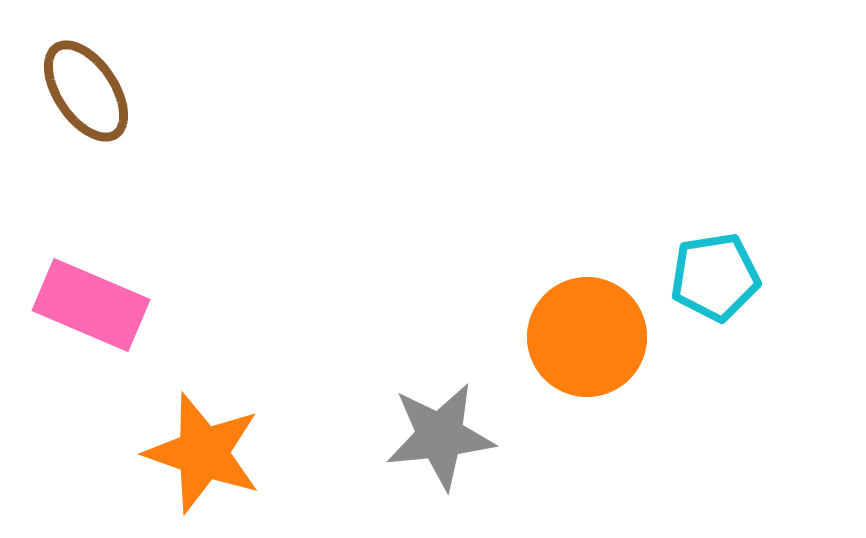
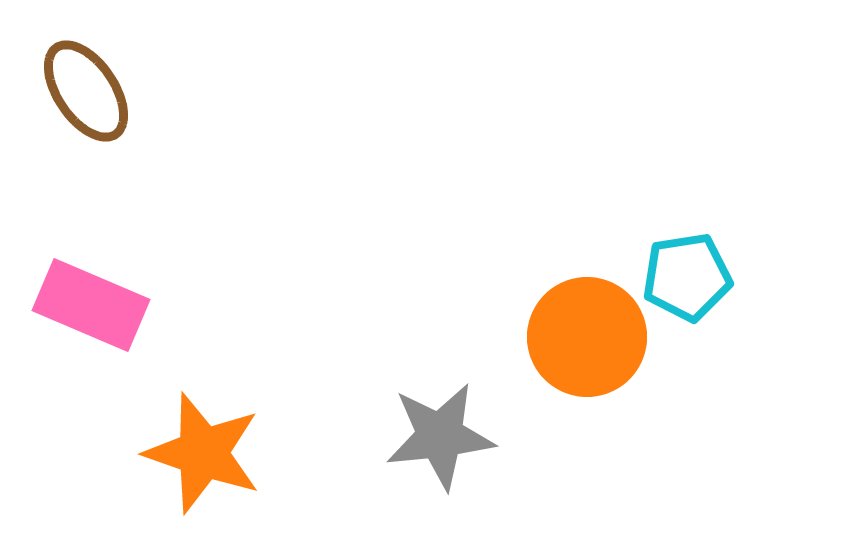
cyan pentagon: moved 28 px left
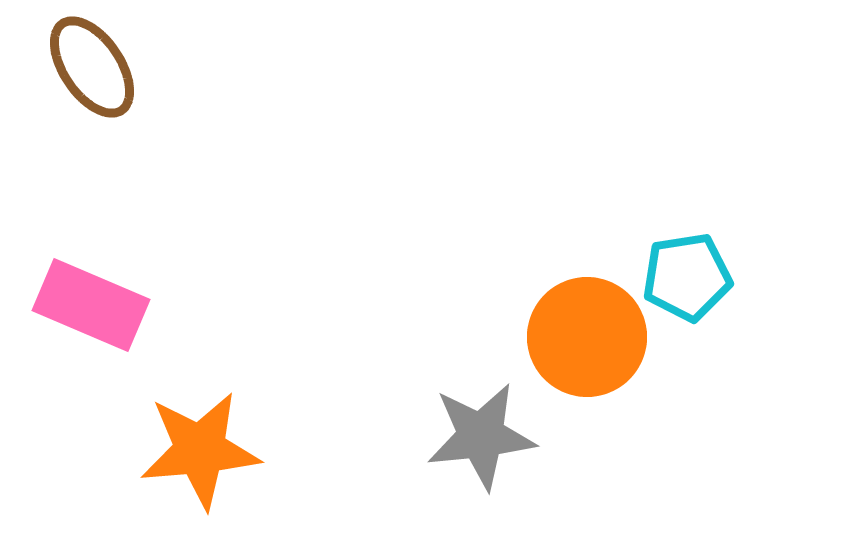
brown ellipse: moved 6 px right, 24 px up
gray star: moved 41 px right
orange star: moved 3 px left, 3 px up; rotated 24 degrees counterclockwise
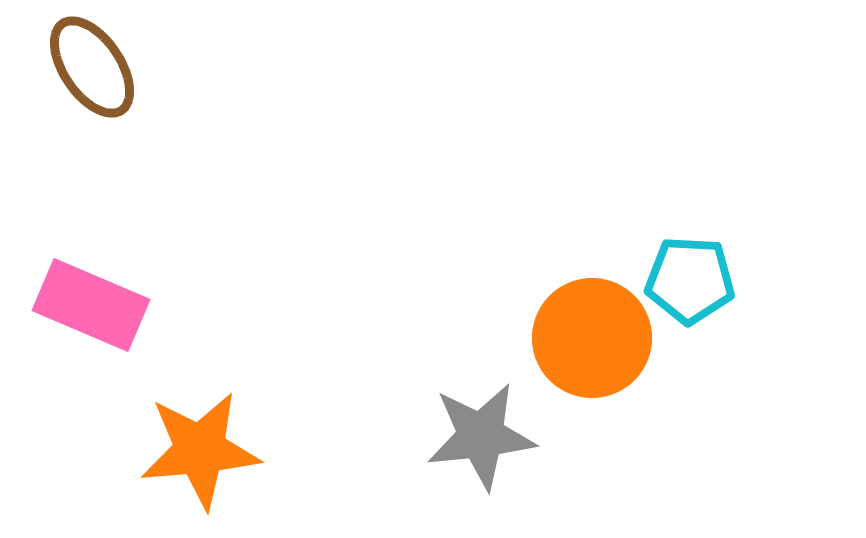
cyan pentagon: moved 3 px right, 3 px down; rotated 12 degrees clockwise
orange circle: moved 5 px right, 1 px down
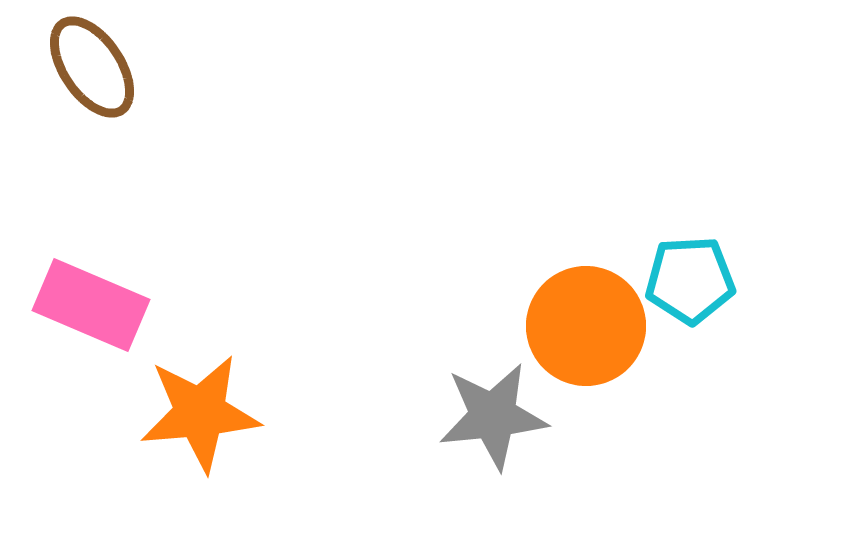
cyan pentagon: rotated 6 degrees counterclockwise
orange circle: moved 6 px left, 12 px up
gray star: moved 12 px right, 20 px up
orange star: moved 37 px up
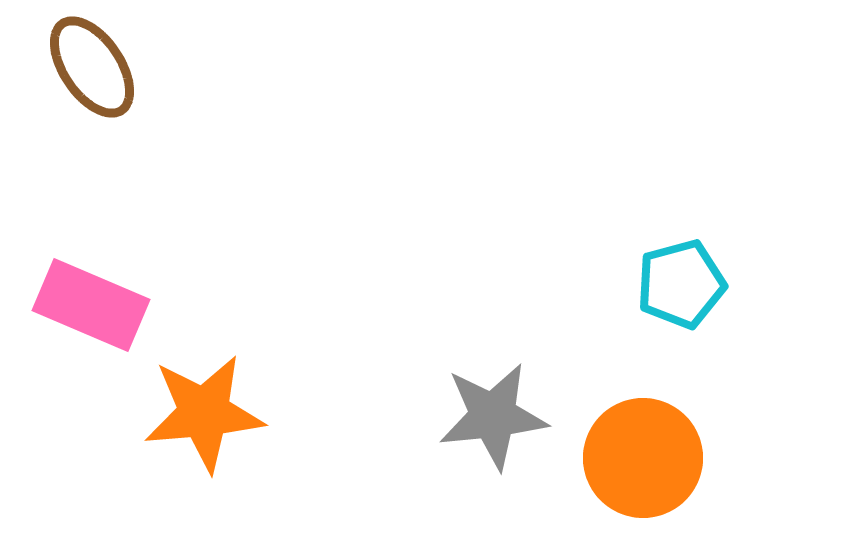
cyan pentagon: moved 9 px left, 4 px down; rotated 12 degrees counterclockwise
orange circle: moved 57 px right, 132 px down
orange star: moved 4 px right
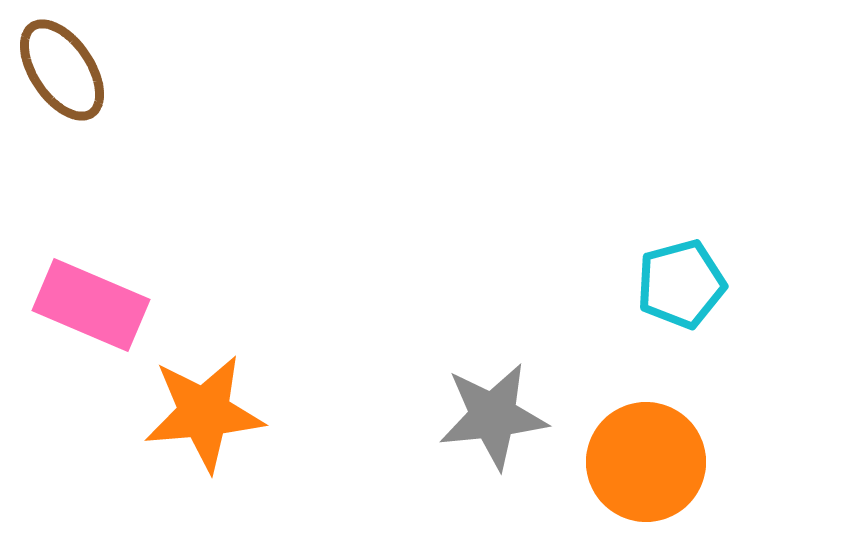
brown ellipse: moved 30 px left, 3 px down
orange circle: moved 3 px right, 4 px down
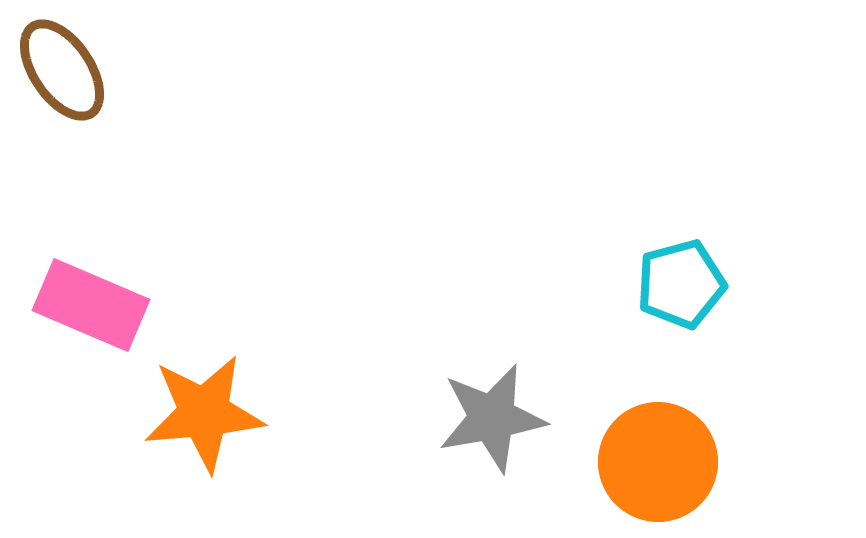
gray star: moved 1 px left, 2 px down; rotated 4 degrees counterclockwise
orange circle: moved 12 px right
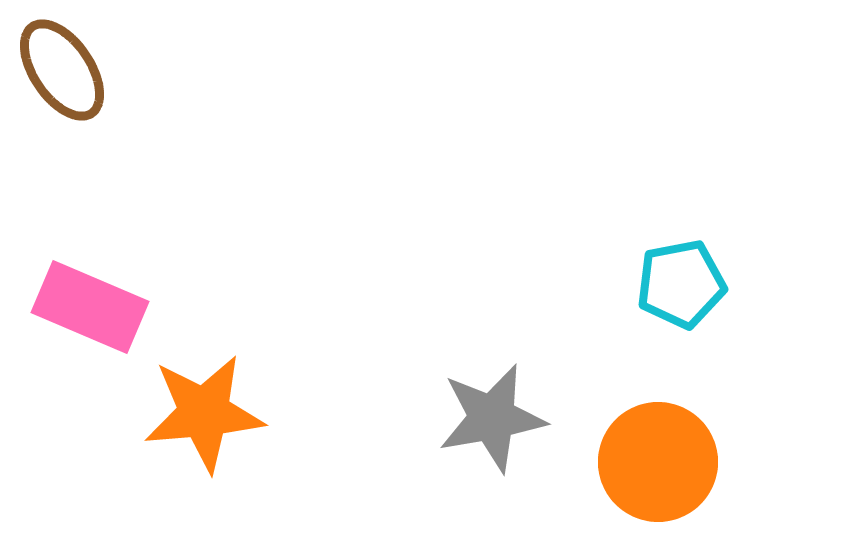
cyan pentagon: rotated 4 degrees clockwise
pink rectangle: moved 1 px left, 2 px down
